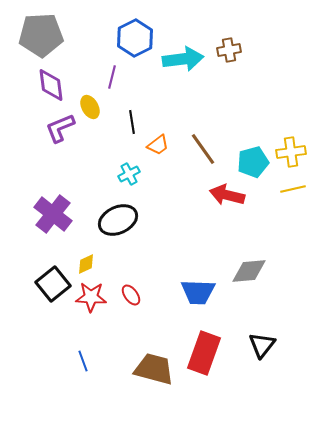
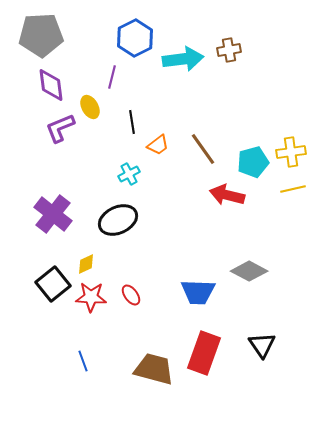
gray diamond: rotated 33 degrees clockwise
black triangle: rotated 12 degrees counterclockwise
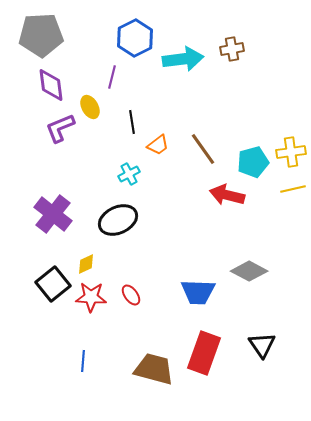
brown cross: moved 3 px right, 1 px up
blue line: rotated 25 degrees clockwise
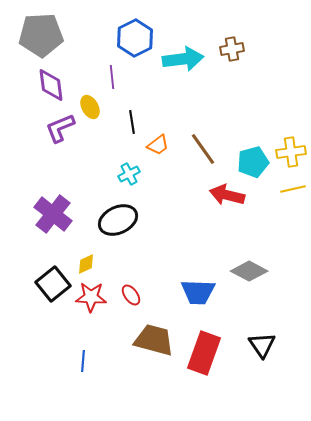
purple line: rotated 20 degrees counterclockwise
brown trapezoid: moved 29 px up
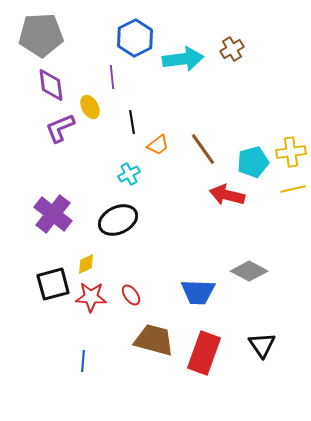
brown cross: rotated 20 degrees counterclockwise
black square: rotated 24 degrees clockwise
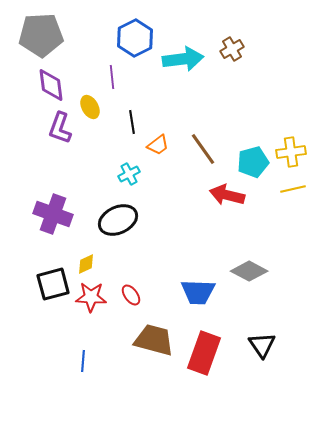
purple L-shape: rotated 48 degrees counterclockwise
purple cross: rotated 18 degrees counterclockwise
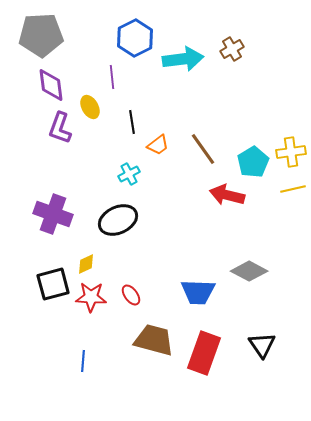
cyan pentagon: rotated 16 degrees counterclockwise
